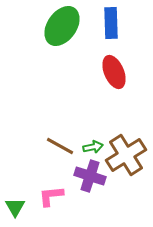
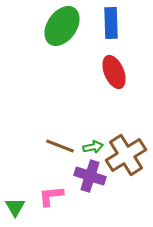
brown line: rotated 8 degrees counterclockwise
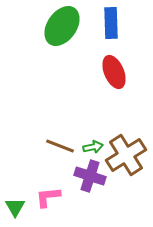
pink L-shape: moved 3 px left, 1 px down
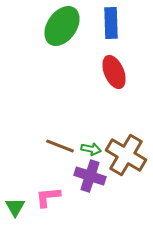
green arrow: moved 2 px left, 2 px down; rotated 24 degrees clockwise
brown cross: rotated 27 degrees counterclockwise
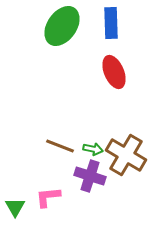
green arrow: moved 2 px right
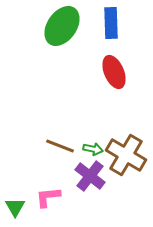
purple cross: rotated 20 degrees clockwise
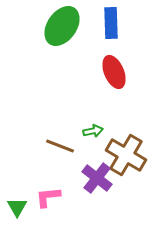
green arrow: moved 18 px up; rotated 24 degrees counterclockwise
purple cross: moved 7 px right, 2 px down
green triangle: moved 2 px right
